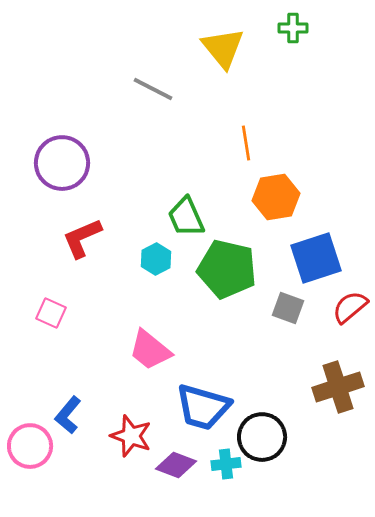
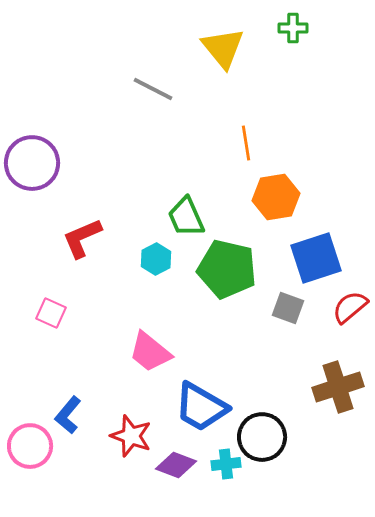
purple circle: moved 30 px left
pink trapezoid: moved 2 px down
blue trapezoid: moved 2 px left; rotated 14 degrees clockwise
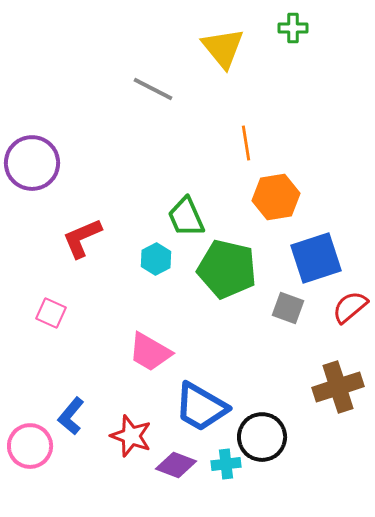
pink trapezoid: rotated 9 degrees counterclockwise
blue L-shape: moved 3 px right, 1 px down
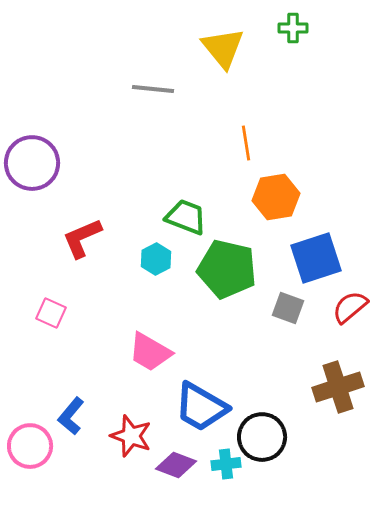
gray line: rotated 21 degrees counterclockwise
green trapezoid: rotated 135 degrees clockwise
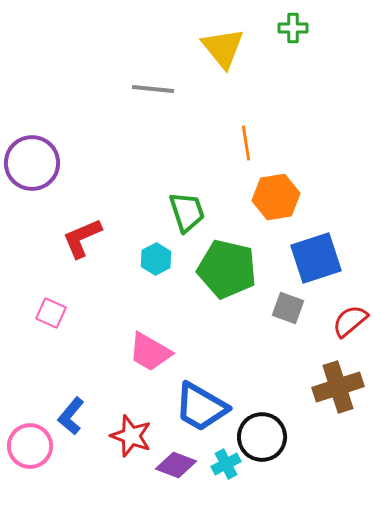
green trapezoid: moved 1 px right, 5 px up; rotated 51 degrees clockwise
red semicircle: moved 14 px down
cyan cross: rotated 20 degrees counterclockwise
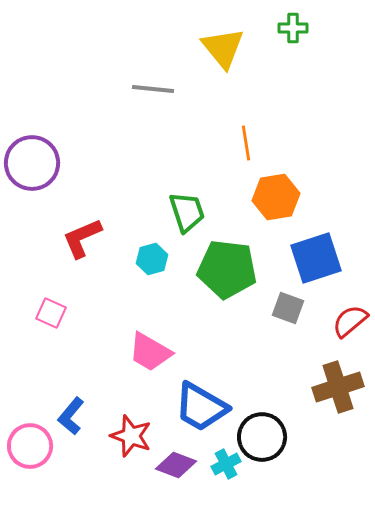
cyan hexagon: moved 4 px left; rotated 12 degrees clockwise
green pentagon: rotated 6 degrees counterclockwise
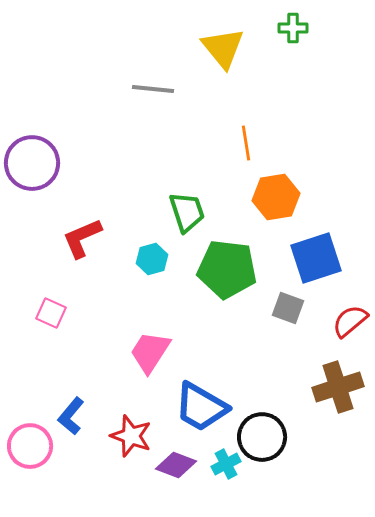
pink trapezoid: rotated 93 degrees clockwise
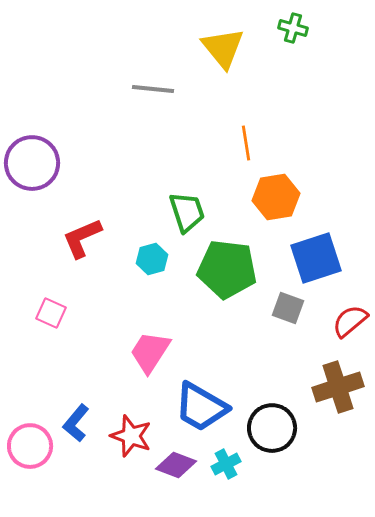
green cross: rotated 16 degrees clockwise
blue L-shape: moved 5 px right, 7 px down
black circle: moved 10 px right, 9 px up
